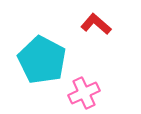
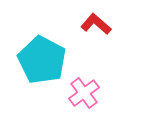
pink cross: rotated 12 degrees counterclockwise
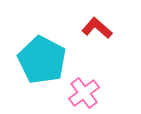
red L-shape: moved 1 px right, 4 px down
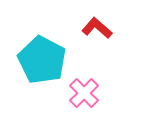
pink cross: rotated 8 degrees counterclockwise
